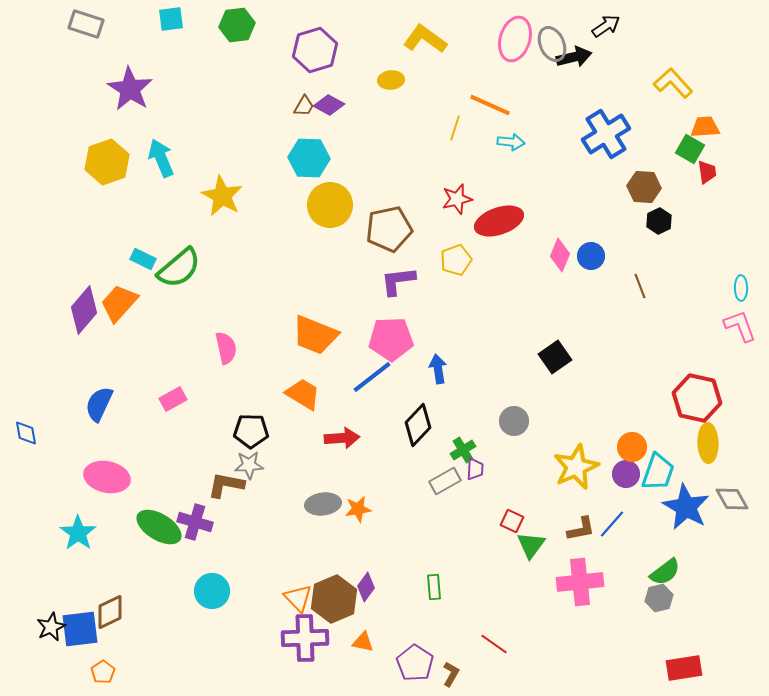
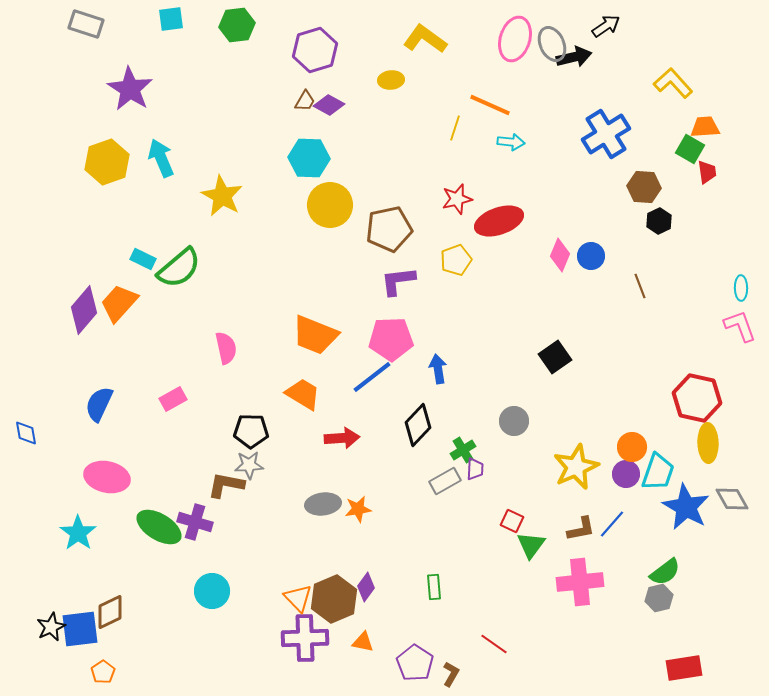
brown trapezoid at (304, 106): moved 1 px right, 5 px up
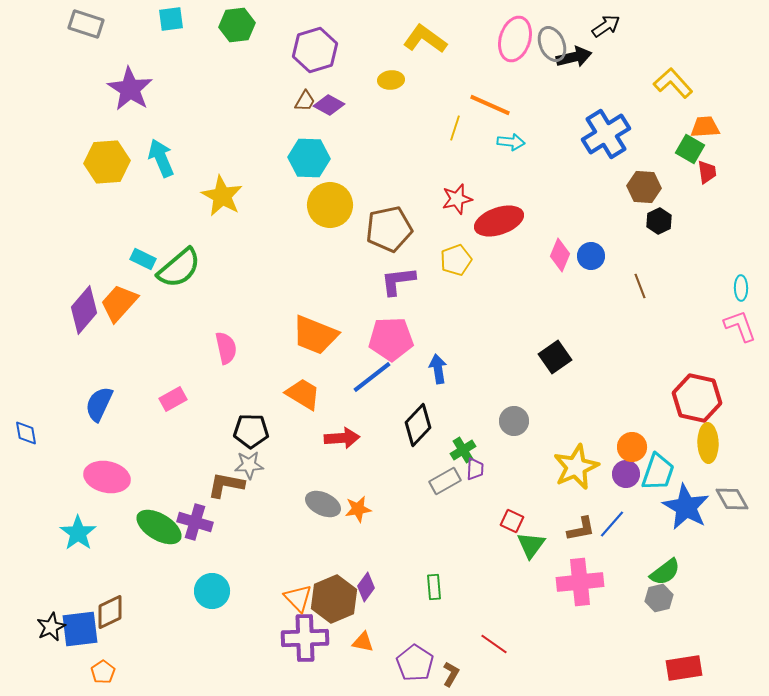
yellow hexagon at (107, 162): rotated 15 degrees clockwise
gray ellipse at (323, 504): rotated 32 degrees clockwise
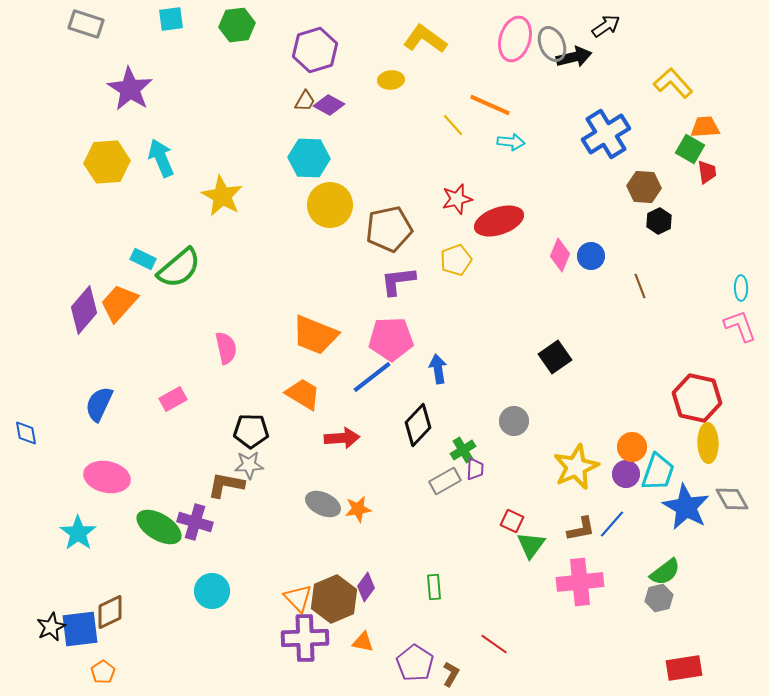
yellow line at (455, 128): moved 2 px left, 3 px up; rotated 60 degrees counterclockwise
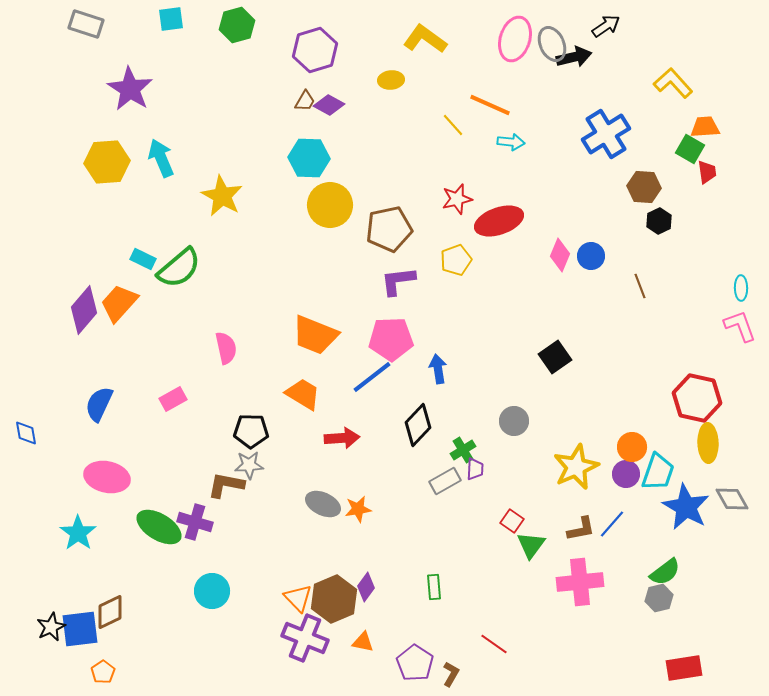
green hexagon at (237, 25): rotated 8 degrees counterclockwise
red square at (512, 521): rotated 10 degrees clockwise
purple cross at (305, 638): rotated 24 degrees clockwise
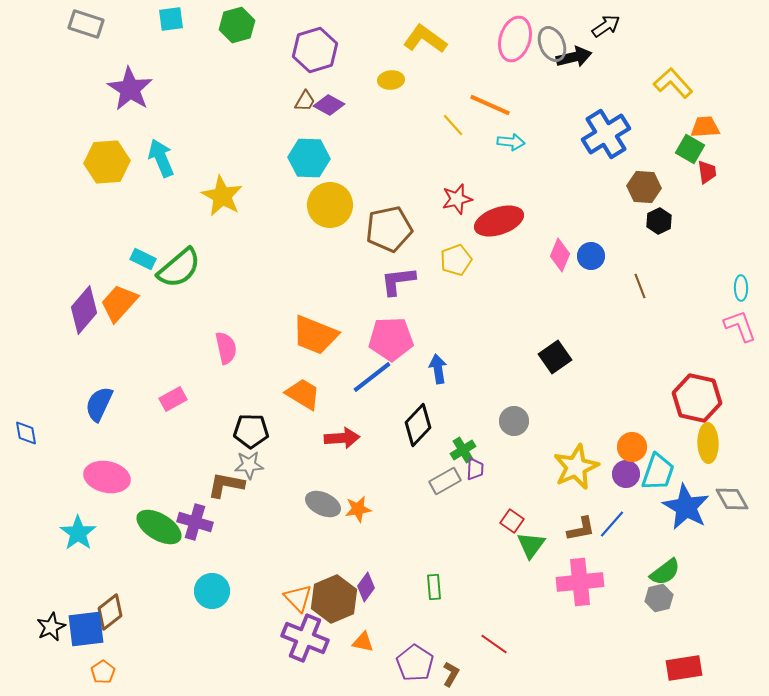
brown diamond at (110, 612): rotated 12 degrees counterclockwise
blue square at (80, 629): moved 6 px right
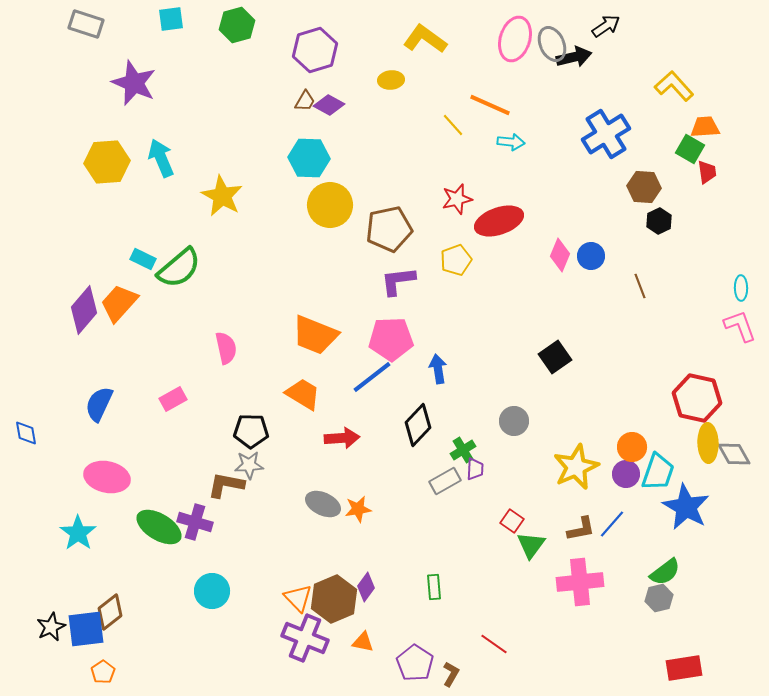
yellow L-shape at (673, 83): moved 1 px right, 3 px down
purple star at (130, 89): moved 4 px right, 6 px up; rotated 9 degrees counterclockwise
gray diamond at (732, 499): moved 2 px right, 45 px up
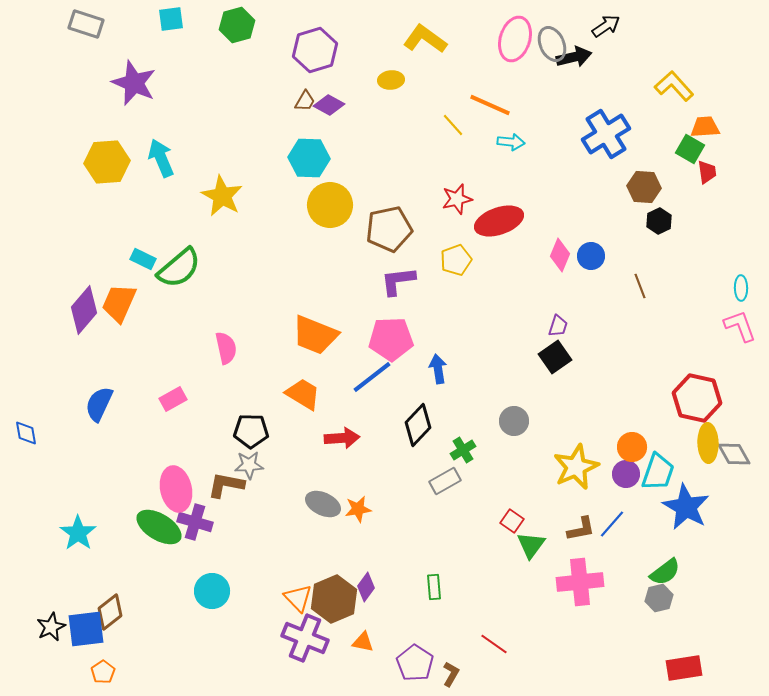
orange trapezoid at (119, 303): rotated 18 degrees counterclockwise
purple trapezoid at (475, 469): moved 83 px right, 143 px up; rotated 15 degrees clockwise
pink ellipse at (107, 477): moved 69 px right, 12 px down; rotated 66 degrees clockwise
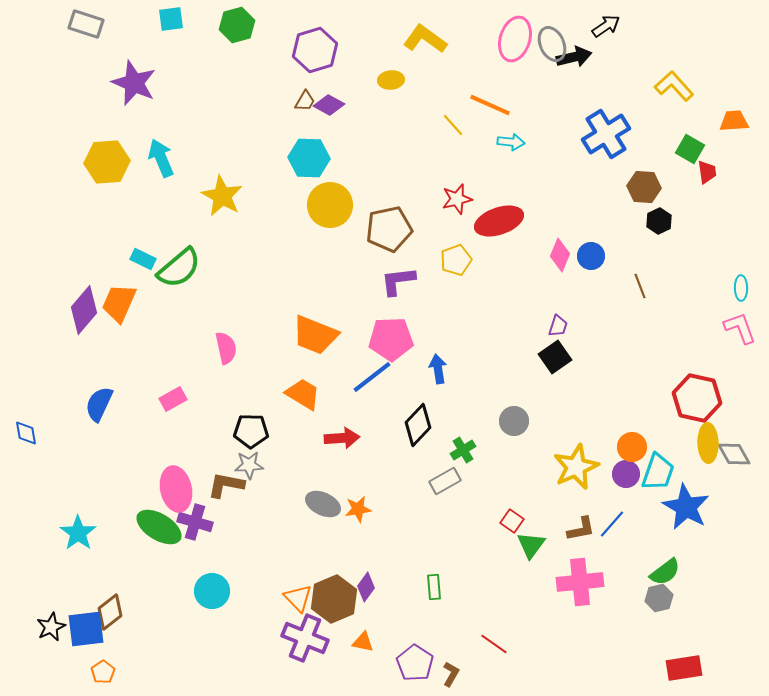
orange trapezoid at (705, 127): moved 29 px right, 6 px up
pink L-shape at (740, 326): moved 2 px down
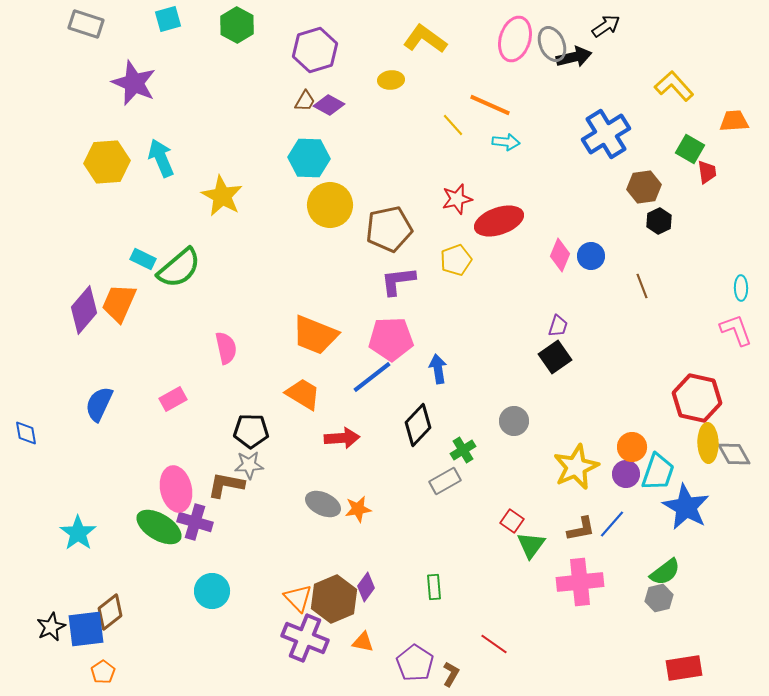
cyan square at (171, 19): moved 3 px left; rotated 8 degrees counterclockwise
green hexagon at (237, 25): rotated 16 degrees counterclockwise
cyan arrow at (511, 142): moved 5 px left
brown hexagon at (644, 187): rotated 12 degrees counterclockwise
brown line at (640, 286): moved 2 px right
pink L-shape at (740, 328): moved 4 px left, 2 px down
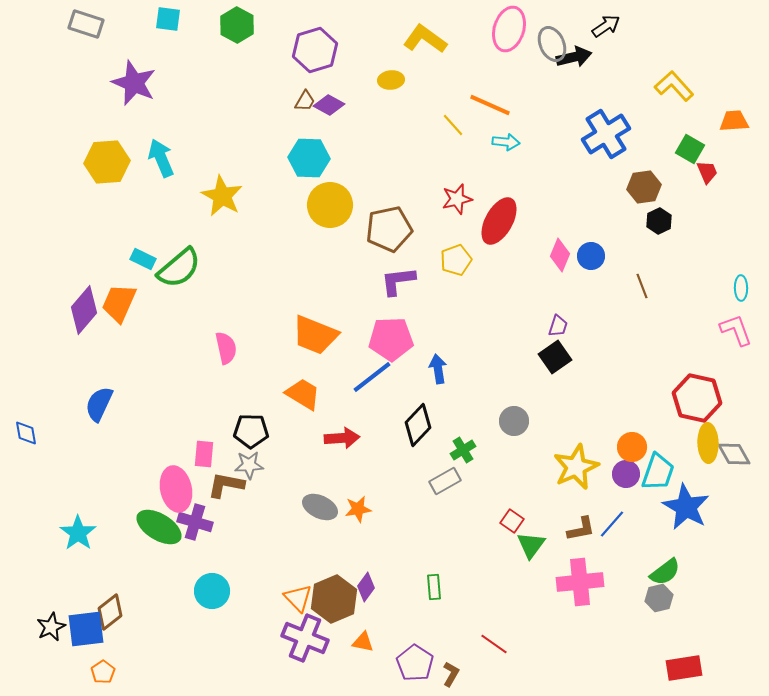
cyan square at (168, 19): rotated 24 degrees clockwise
pink ellipse at (515, 39): moved 6 px left, 10 px up
red trapezoid at (707, 172): rotated 15 degrees counterclockwise
red ellipse at (499, 221): rotated 42 degrees counterclockwise
pink rectangle at (173, 399): moved 31 px right, 55 px down; rotated 56 degrees counterclockwise
gray ellipse at (323, 504): moved 3 px left, 3 px down
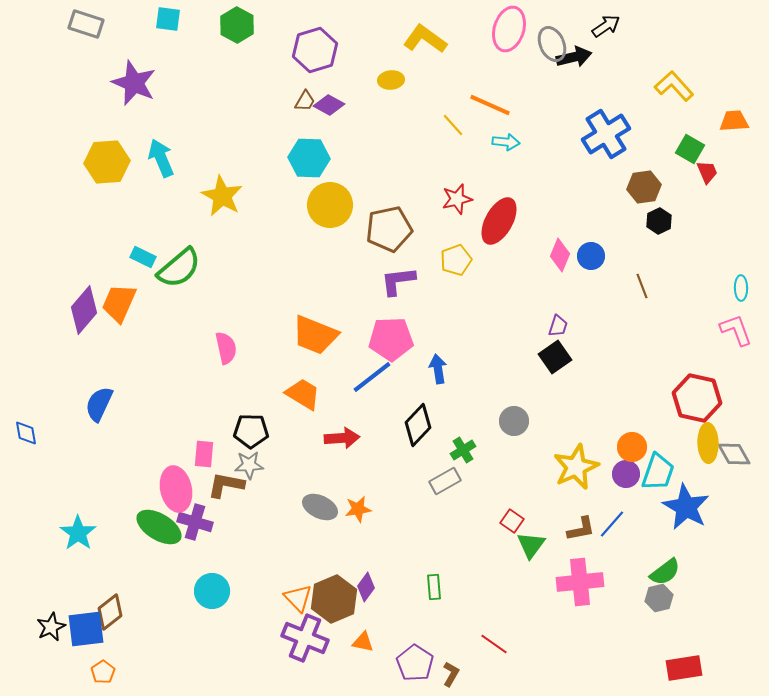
cyan rectangle at (143, 259): moved 2 px up
